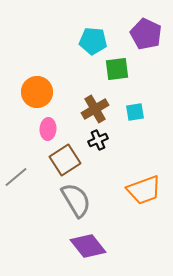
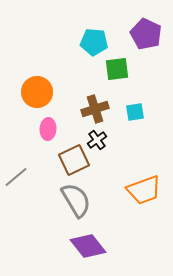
cyan pentagon: moved 1 px right, 1 px down
brown cross: rotated 12 degrees clockwise
black cross: moved 1 px left; rotated 12 degrees counterclockwise
brown square: moved 9 px right; rotated 8 degrees clockwise
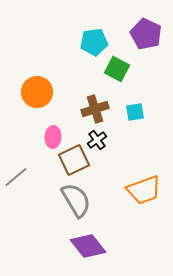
cyan pentagon: rotated 12 degrees counterclockwise
green square: rotated 35 degrees clockwise
pink ellipse: moved 5 px right, 8 px down
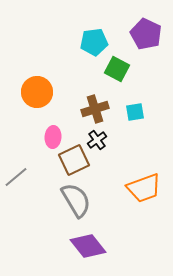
orange trapezoid: moved 2 px up
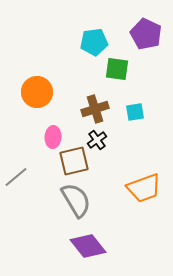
green square: rotated 20 degrees counterclockwise
brown square: moved 1 px down; rotated 12 degrees clockwise
